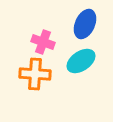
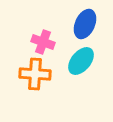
cyan ellipse: rotated 16 degrees counterclockwise
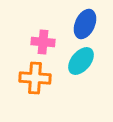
pink cross: rotated 15 degrees counterclockwise
orange cross: moved 4 px down
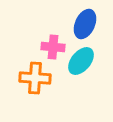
pink cross: moved 10 px right, 5 px down
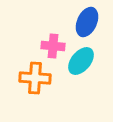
blue ellipse: moved 2 px right, 2 px up
pink cross: moved 1 px up
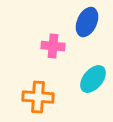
cyan ellipse: moved 12 px right, 18 px down
orange cross: moved 3 px right, 19 px down
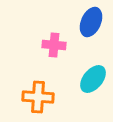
blue ellipse: moved 4 px right
pink cross: moved 1 px right, 1 px up
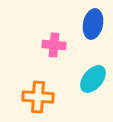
blue ellipse: moved 2 px right, 2 px down; rotated 12 degrees counterclockwise
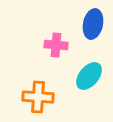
pink cross: moved 2 px right
cyan ellipse: moved 4 px left, 3 px up
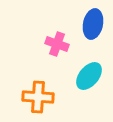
pink cross: moved 1 px right, 1 px up; rotated 15 degrees clockwise
